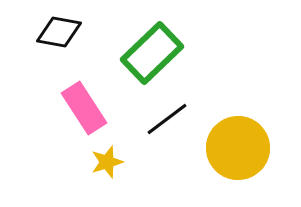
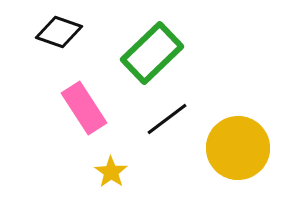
black diamond: rotated 9 degrees clockwise
yellow star: moved 4 px right, 10 px down; rotated 20 degrees counterclockwise
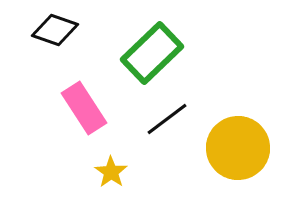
black diamond: moved 4 px left, 2 px up
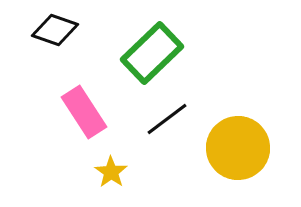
pink rectangle: moved 4 px down
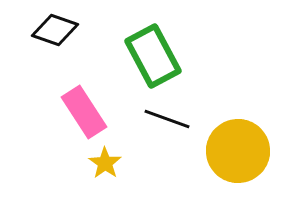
green rectangle: moved 1 px right, 3 px down; rotated 74 degrees counterclockwise
black line: rotated 57 degrees clockwise
yellow circle: moved 3 px down
yellow star: moved 6 px left, 9 px up
